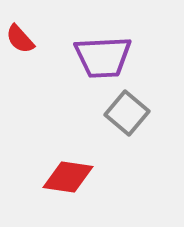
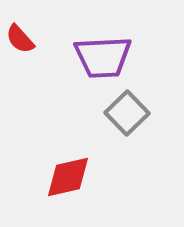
gray square: rotated 6 degrees clockwise
red diamond: rotated 21 degrees counterclockwise
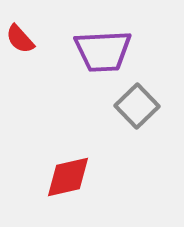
purple trapezoid: moved 6 px up
gray square: moved 10 px right, 7 px up
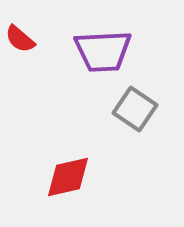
red semicircle: rotated 8 degrees counterclockwise
gray square: moved 2 px left, 3 px down; rotated 12 degrees counterclockwise
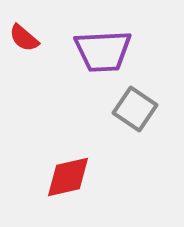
red semicircle: moved 4 px right, 1 px up
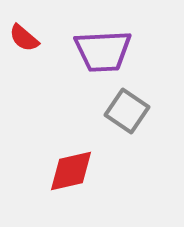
gray square: moved 8 px left, 2 px down
red diamond: moved 3 px right, 6 px up
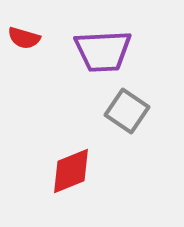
red semicircle: rotated 24 degrees counterclockwise
red diamond: rotated 9 degrees counterclockwise
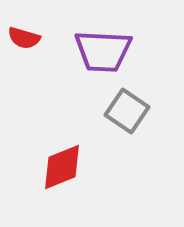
purple trapezoid: rotated 6 degrees clockwise
red diamond: moved 9 px left, 4 px up
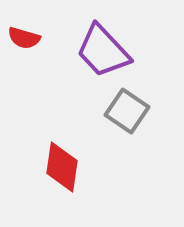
purple trapezoid: rotated 44 degrees clockwise
red diamond: rotated 60 degrees counterclockwise
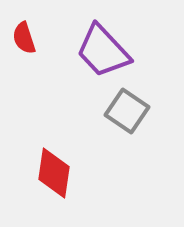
red semicircle: rotated 56 degrees clockwise
red diamond: moved 8 px left, 6 px down
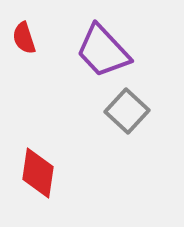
gray square: rotated 9 degrees clockwise
red diamond: moved 16 px left
